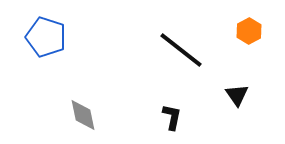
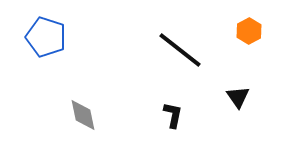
black line: moved 1 px left
black triangle: moved 1 px right, 2 px down
black L-shape: moved 1 px right, 2 px up
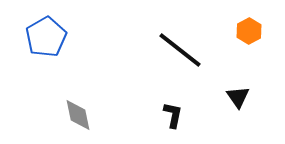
blue pentagon: rotated 24 degrees clockwise
gray diamond: moved 5 px left
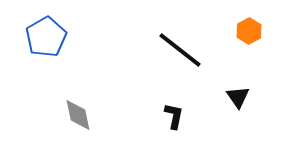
black L-shape: moved 1 px right, 1 px down
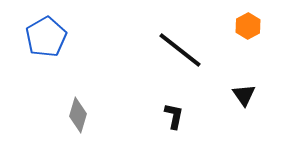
orange hexagon: moved 1 px left, 5 px up
black triangle: moved 6 px right, 2 px up
gray diamond: rotated 28 degrees clockwise
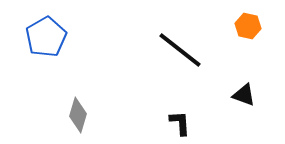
orange hexagon: rotated 20 degrees counterclockwise
black triangle: rotated 35 degrees counterclockwise
black L-shape: moved 6 px right, 7 px down; rotated 16 degrees counterclockwise
